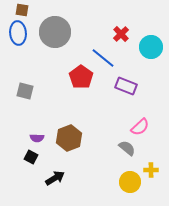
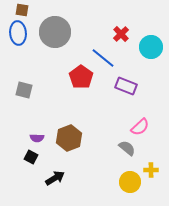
gray square: moved 1 px left, 1 px up
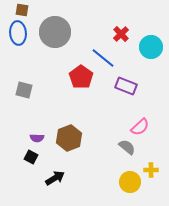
gray semicircle: moved 1 px up
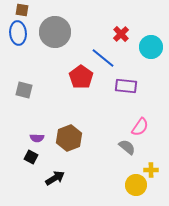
purple rectangle: rotated 15 degrees counterclockwise
pink semicircle: rotated 12 degrees counterclockwise
yellow circle: moved 6 px right, 3 px down
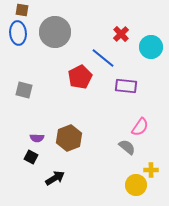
red pentagon: moved 1 px left; rotated 10 degrees clockwise
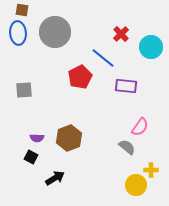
gray square: rotated 18 degrees counterclockwise
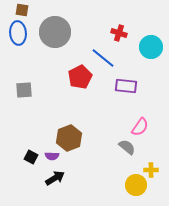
red cross: moved 2 px left, 1 px up; rotated 28 degrees counterclockwise
purple semicircle: moved 15 px right, 18 px down
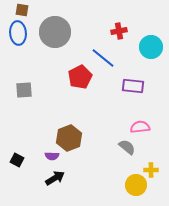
red cross: moved 2 px up; rotated 28 degrees counterclockwise
purple rectangle: moved 7 px right
pink semicircle: rotated 132 degrees counterclockwise
black square: moved 14 px left, 3 px down
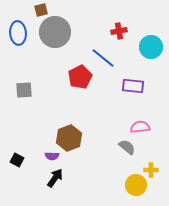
brown square: moved 19 px right; rotated 24 degrees counterclockwise
black arrow: rotated 24 degrees counterclockwise
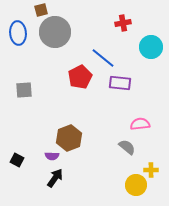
red cross: moved 4 px right, 8 px up
purple rectangle: moved 13 px left, 3 px up
pink semicircle: moved 3 px up
